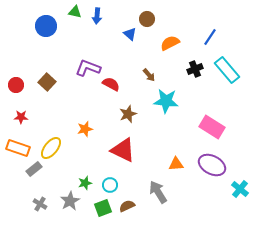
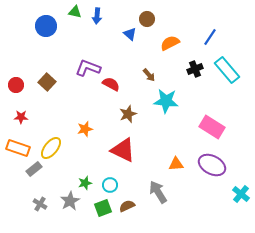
cyan cross: moved 1 px right, 5 px down
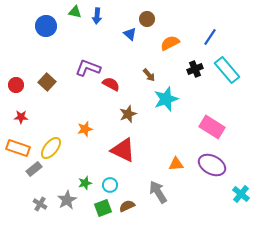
cyan star: moved 2 px up; rotated 25 degrees counterclockwise
gray star: moved 3 px left, 1 px up
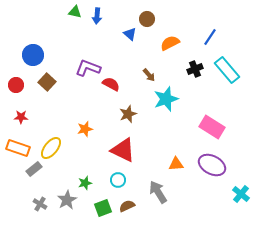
blue circle: moved 13 px left, 29 px down
cyan circle: moved 8 px right, 5 px up
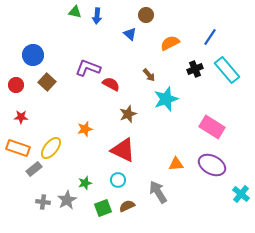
brown circle: moved 1 px left, 4 px up
gray cross: moved 3 px right, 2 px up; rotated 24 degrees counterclockwise
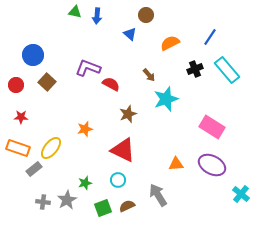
gray arrow: moved 3 px down
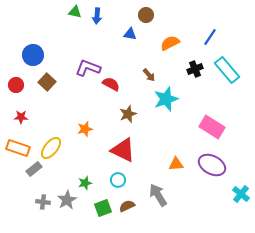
blue triangle: rotated 32 degrees counterclockwise
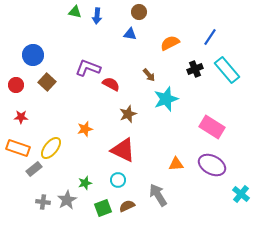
brown circle: moved 7 px left, 3 px up
